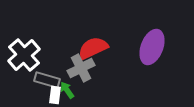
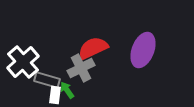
purple ellipse: moved 9 px left, 3 px down
white cross: moved 1 px left, 7 px down
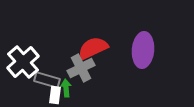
purple ellipse: rotated 16 degrees counterclockwise
green arrow: moved 1 px left, 2 px up; rotated 30 degrees clockwise
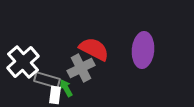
red semicircle: moved 1 px right, 1 px down; rotated 52 degrees clockwise
green arrow: rotated 24 degrees counterclockwise
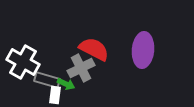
white cross: rotated 20 degrees counterclockwise
green arrow: moved 4 px up; rotated 144 degrees clockwise
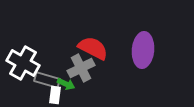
red semicircle: moved 1 px left, 1 px up
white cross: moved 1 px down
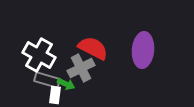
white cross: moved 16 px right, 8 px up
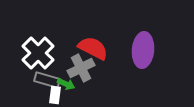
white cross: moved 1 px left, 2 px up; rotated 16 degrees clockwise
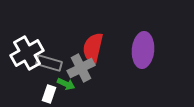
red semicircle: rotated 104 degrees counterclockwise
white cross: moved 11 px left; rotated 16 degrees clockwise
gray rectangle: moved 2 px right, 17 px up
white rectangle: moved 6 px left, 1 px up; rotated 12 degrees clockwise
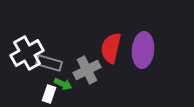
red semicircle: moved 18 px right
gray cross: moved 6 px right, 2 px down
green arrow: moved 3 px left
